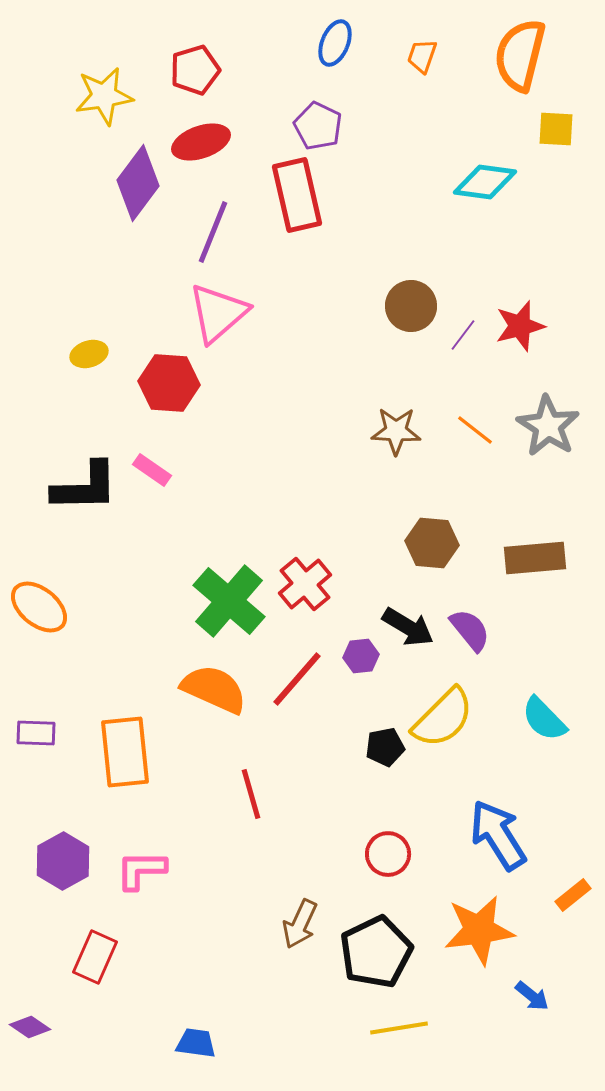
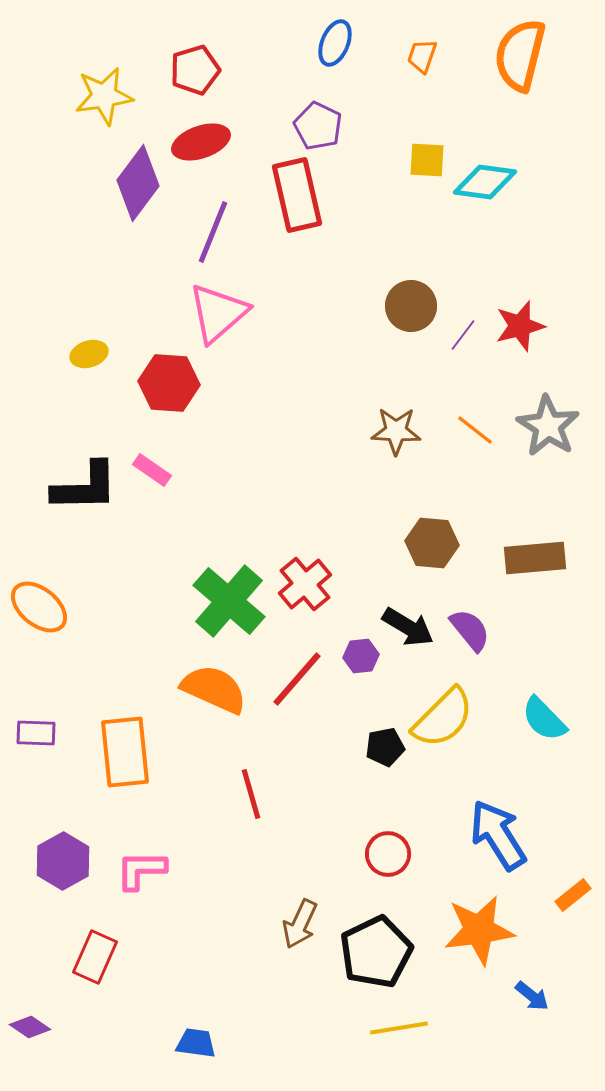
yellow square at (556, 129): moved 129 px left, 31 px down
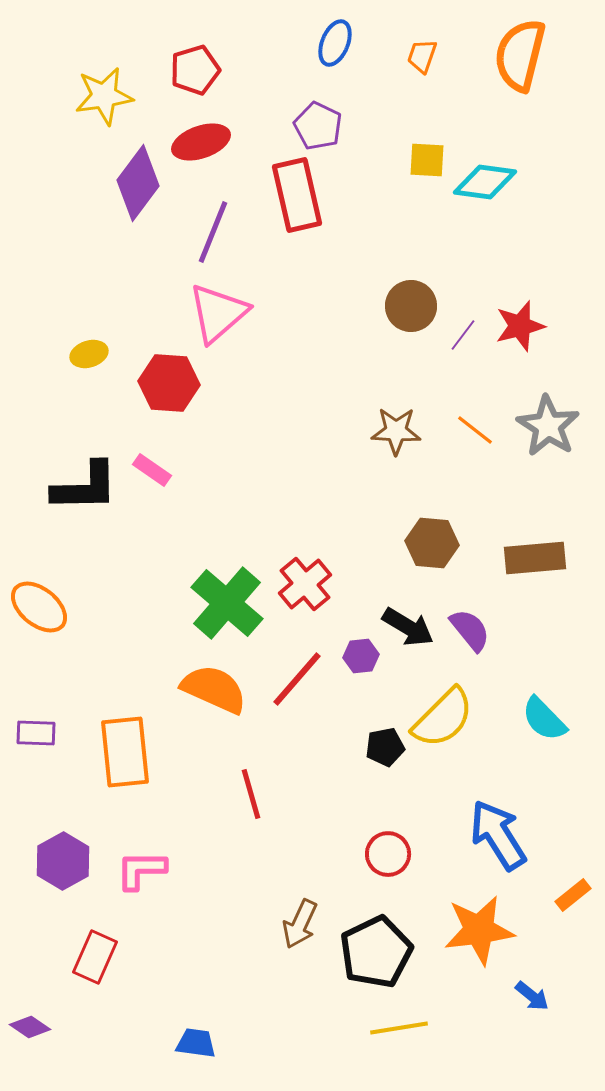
green cross at (229, 601): moved 2 px left, 2 px down
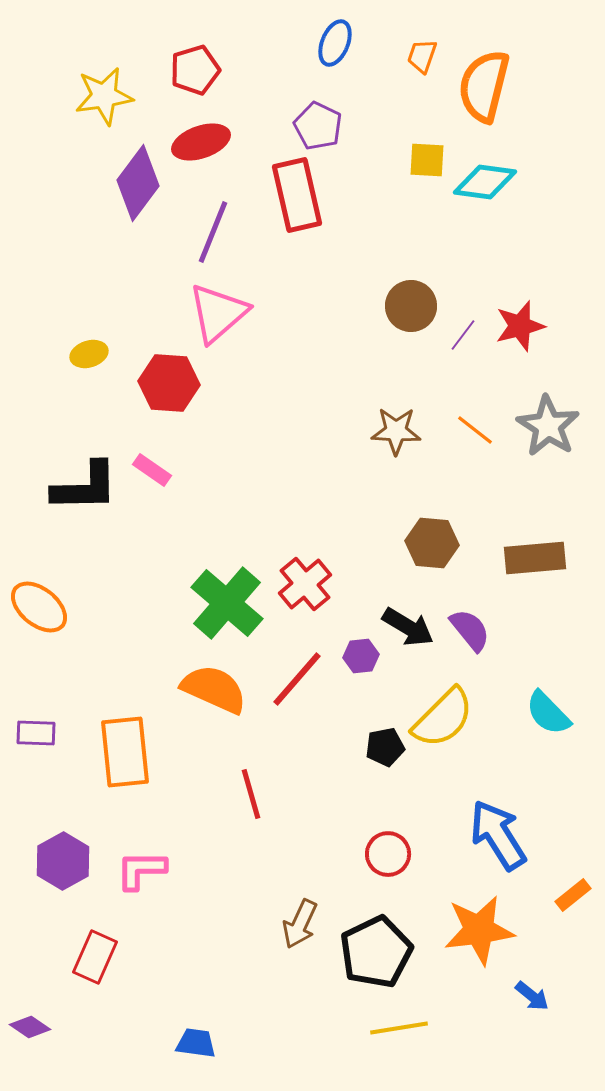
orange semicircle at (520, 55): moved 36 px left, 31 px down
cyan semicircle at (544, 719): moved 4 px right, 6 px up
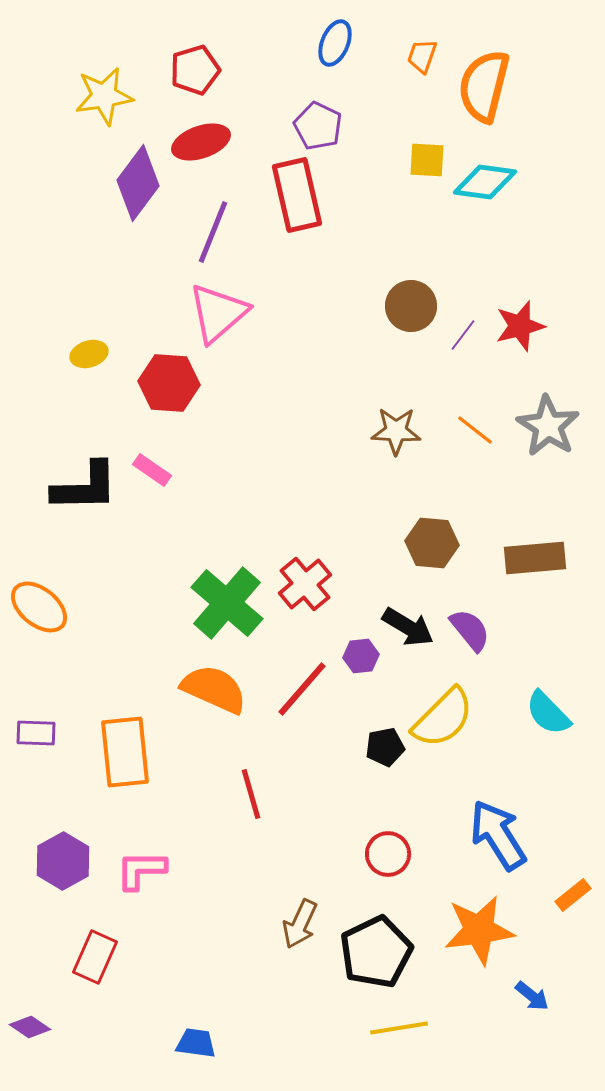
red line at (297, 679): moved 5 px right, 10 px down
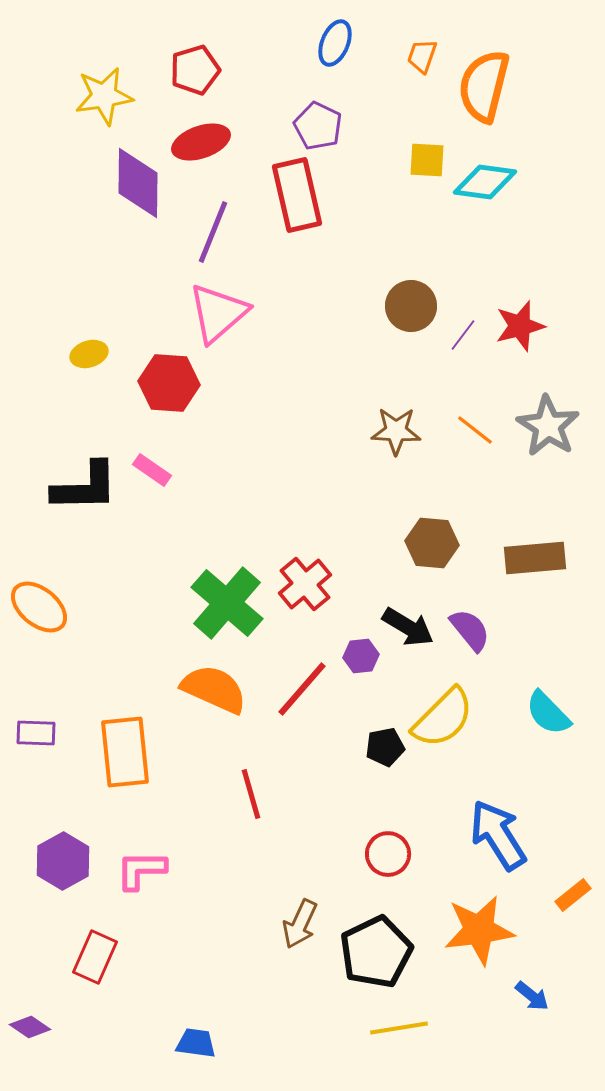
purple diamond at (138, 183): rotated 36 degrees counterclockwise
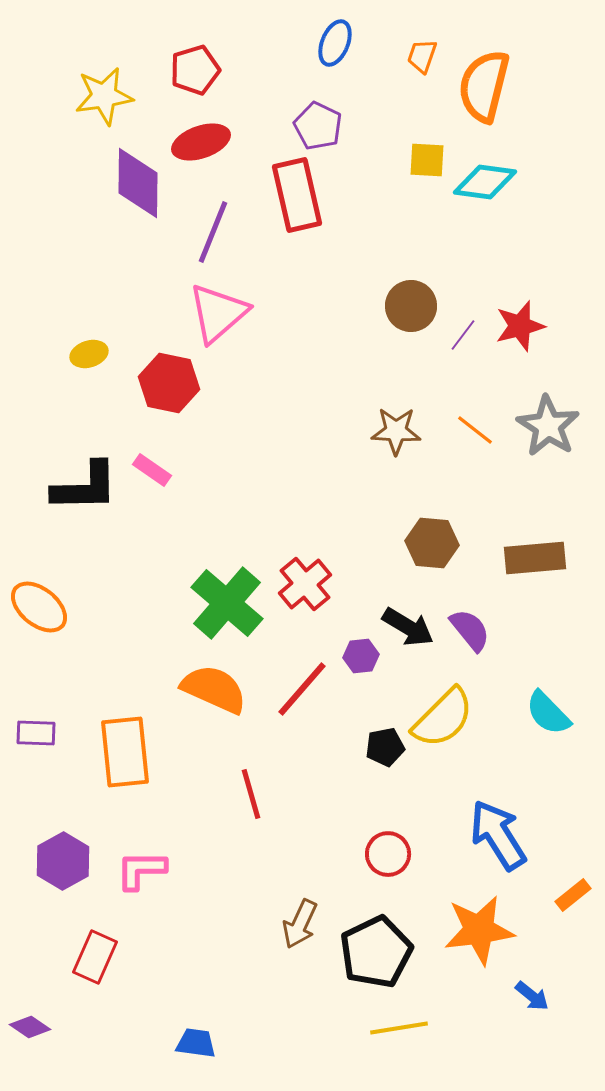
red hexagon at (169, 383): rotated 8 degrees clockwise
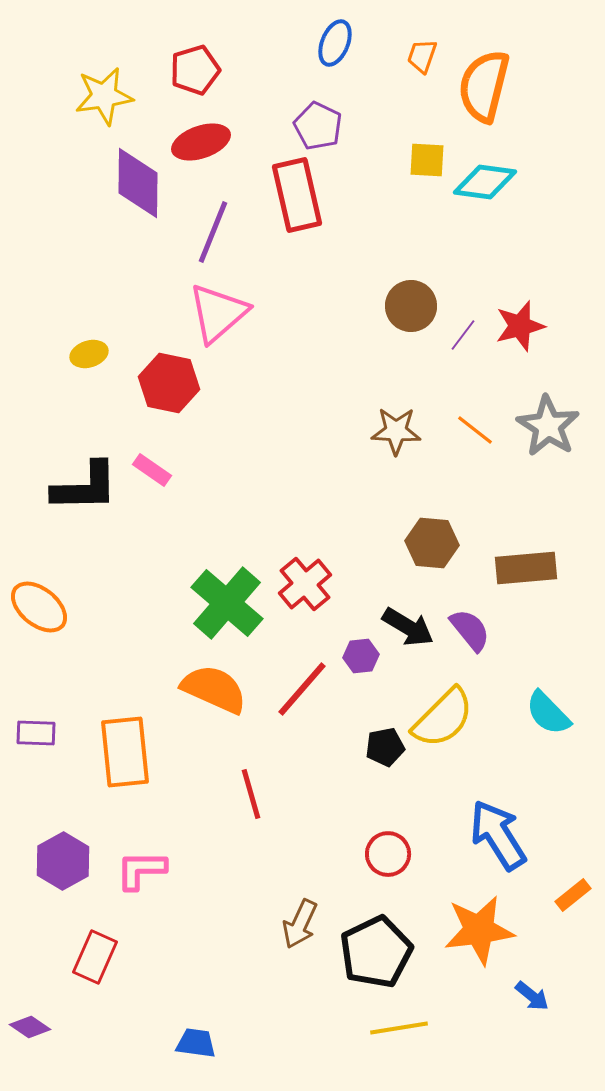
brown rectangle at (535, 558): moved 9 px left, 10 px down
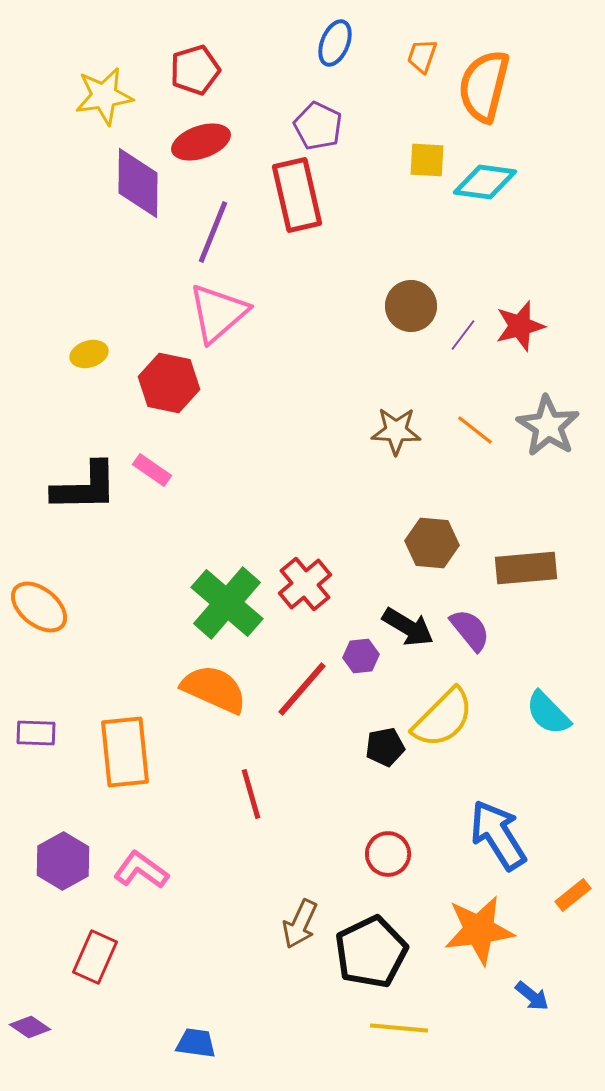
pink L-shape at (141, 870): rotated 36 degrees clockwise
black pentagon at (376, 952): moved 5 px left
yellow line at (399, 1028): rotated 14 degrees clockwise
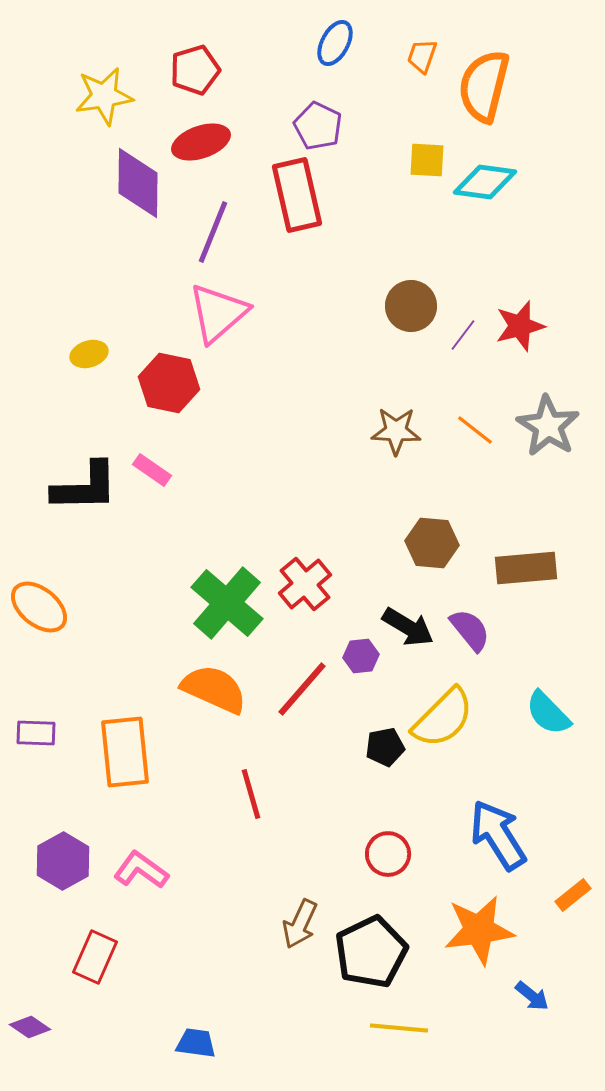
blue ellipse at (335, 43): rotated 6 degrees clockwise
